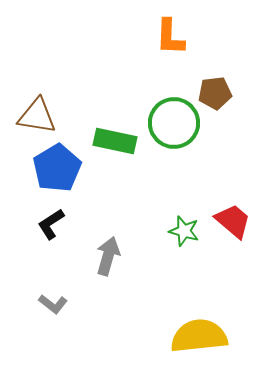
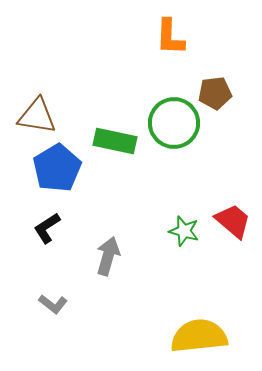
black L-shape: moved 4 px left, 4 px down
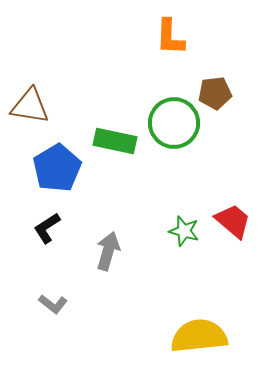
brown triangle: moved 7 px left, 10 px up
gray arrow: moved 5 px up
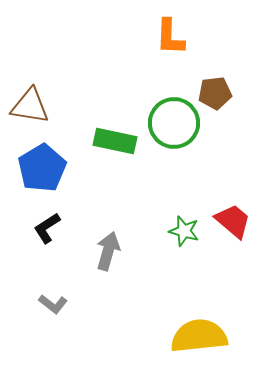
blue pentagon: moved 15 px left
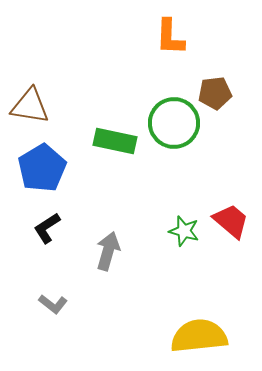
red trapezoid: moved 2 px left
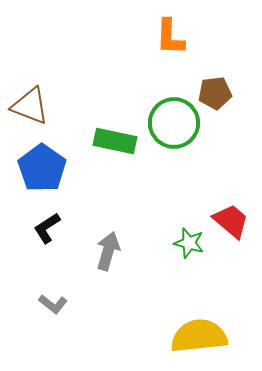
brown triangle: rotated 12 degrees clockwise
blue pentagon: rotated 6 degrees counterclockwise
green star: moved 5 px right, 12 px down
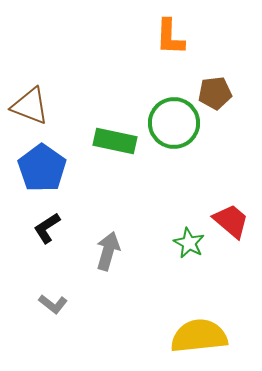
green star: rotated 12 degrees clockwise
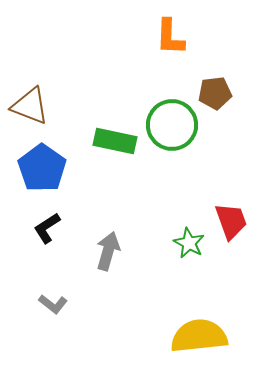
green circle: moved 2 px left, 2 px down
red trapezoid: rotated 30 degrees clockwise
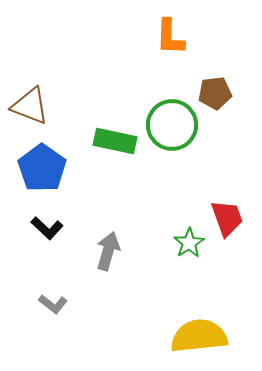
red trapezoid: moved 4 px left, 3 px up
black L-shape: rotated 104 degrees counterclockwise
green star: rotated 12 degrees clockwise
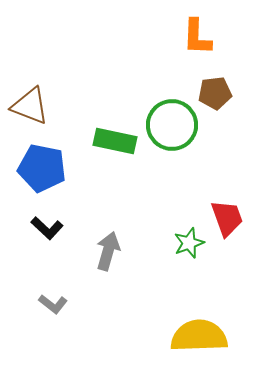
orange L-shape: moved 27 px right
blue pentagon: rotated 24 degrees counterclockwise
green star: rotated 12 degrees clockwise
yellow semicircle: rotated 4 degrees clockwise
